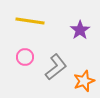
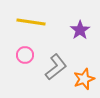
yellow line: moved 1 px right, 1 px down
pink circle: moved 2 px up
orange star: moved 2 px up
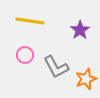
yellow line: moved 1 px left, 1 px up
gray L-shape: rotated 100 degrees clockwise
orange star: moved 2 px right
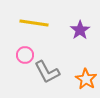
yellow line: moved 4 px right, 2 px down
gray L-shape: moved 9 px left, 5 px down
orange star: rotated 20 degrees counterclockwise
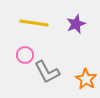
purple star: moved 4 px left, 6 px up; rotated 12 degrees clockwise
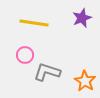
purple star: moved 6 px right, 6 px up
gray L-shape: rotated 136 degrees clockwise
orange star: moved 1 px left, 2 px down
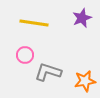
gray L-shape: moved 1 px right
orange star: rotated 30 degrees clockwise
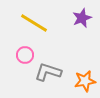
yellow line: rotated 24 degrees clockwise
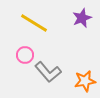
gray L-shape: rotated 148 degrees counterclockwise
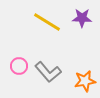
purple star: rotated 24 degrees clockwise
yellow line: moved 13 px right, 1 px up
pink circle: moved 6 px left, 11 px down
